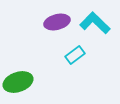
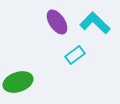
purple ellipse: rotated 70 degrees clockwise
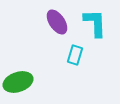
cyan L-shape: rotated 44 degrees clockwise
cyan rectangle: rotated 36 degrees counterclockwise
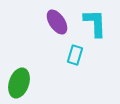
green ellipse: moved 1 px right, 1 px down; rotated 52 degrees counterclockwise
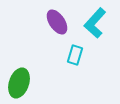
cyan L-shape: rotated 136 degrees counterclockwise
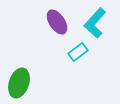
cyan rectangle: moved 3 px right, 3 px up; rotated 36 degrees clockwise
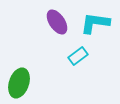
cyan L-shape: rotated 56 degrees clockwise
cyan rectangle: moved 4 px down
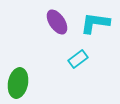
cyan rectangle: moved 3 px down
green ellipse: moved 1 px left; rotated 8 degrees counterclockwise
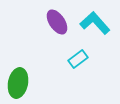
cyan L-shape: rotated 40 degrees clockwise
